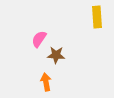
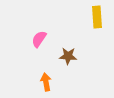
brown star: moved 12 px right, 1 px down
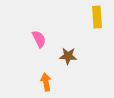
pink semicircle: rotated 120 degrees clockwise
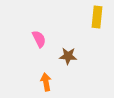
yellow rectangle: rotated 10 degrees clockwise
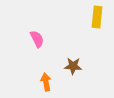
pink semicircle: moved 2 px left
brown star: moved 5 px right, 10 px down
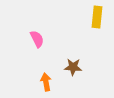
brown star: moved 1 px down
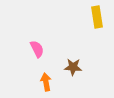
yellow rectangle: rotated 15 degrees counterclockwise
pink semicircle: moved 10 px down
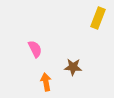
yellow rectangle: moved 1 px right, 1 px down; rotated 30 degrees clockwise
pink semicircle: moved 2 px left
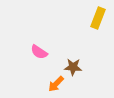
pink semicircle: moved 4 px right, 3 px down; rotated 150 degrees clockwise
orange arrow: moved 10 px right, 2 px down; rotated 126 degrees counterclockwise
